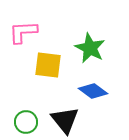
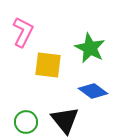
pink L-shape: rotated 120 degrees clockwise
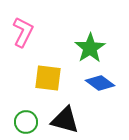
green star: rotated 12 degrees clockwise
yellow square: moved 13 px down
blue diamond: moved 7 px right, 8 px up
black triangle: rotated 36 degrees counterclockwise
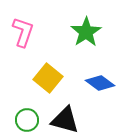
pink L-shape: rotated 8 degrees counterclockwise
green star: moved 4 px left, 16 px up
yellow square: rotated 32 degrees clockwise
green circle: moved 1 px right, 2 px up
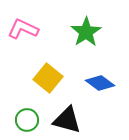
pink L-shape: moved 3 px up; rotated 84 degrees counterclockwise
black triangle: moved 2 px right
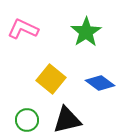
yellow square: moved 3 px right, 1 px down
black triangle: rotated 28 degrees counterclockwise
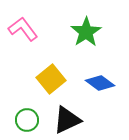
pink L-shape: rotated 28 degrees clockwise
yellow square: rotated 12 degrees clockwise
black triangle: rotated 12 degrees counterclockwise
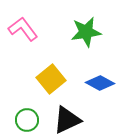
green star: rotated 24 degrees clockwise
blue diamond: rotated 8 degrees counterclockwise
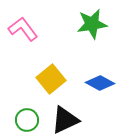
green star: moved 6 px right, 8 px up
black triangle: moved 2 px left
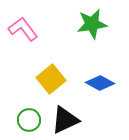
green circle: moved 2 px right
